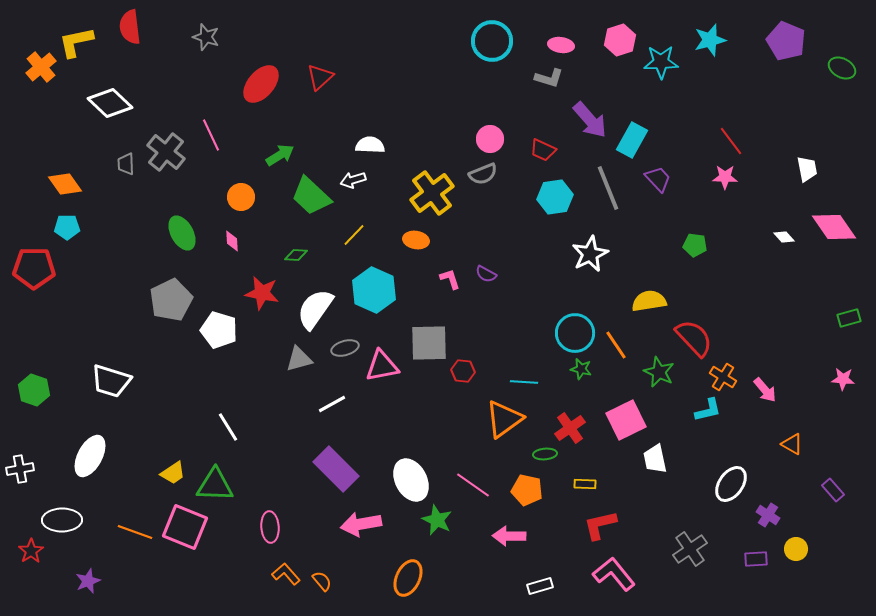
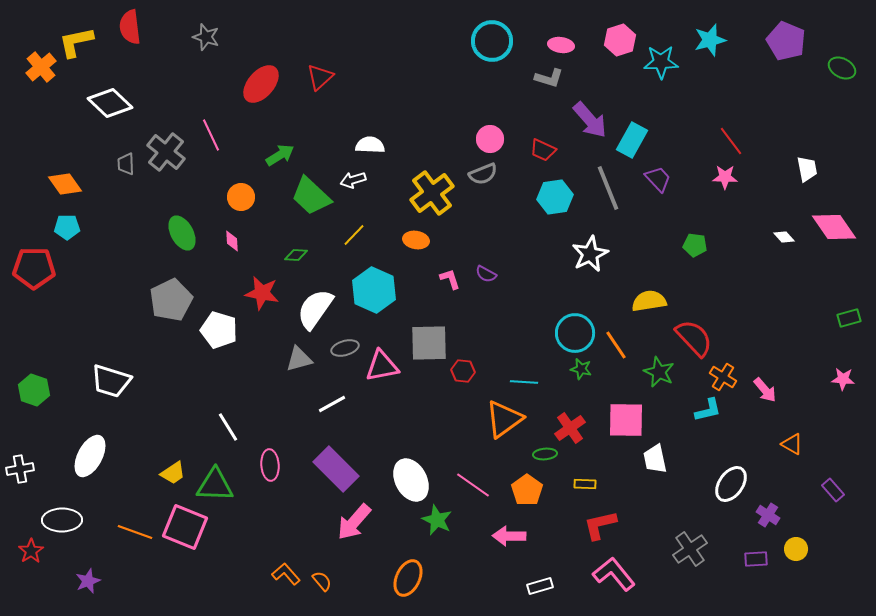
pink square at (626, 420): rotated 27 degrees clockwise
orange pentagon at (527, 490): rotated 24 degrees clockwise
pink arrow at (361, 524): moved 7 px left, 2 px up; rotated 39 degrees counterclockwise
pink ellipse at (270, 527): moved 62 px up
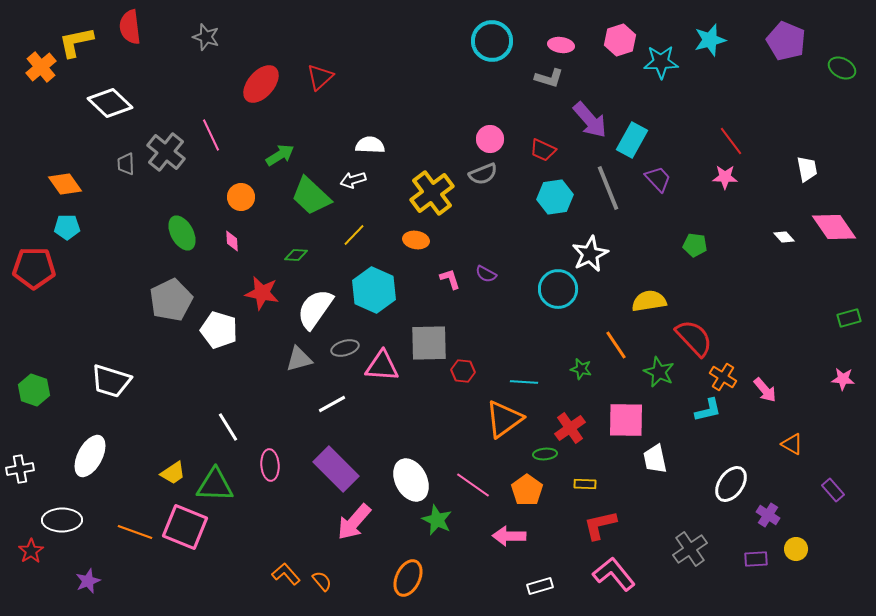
cyan circle at (575, 333): moved 17 px left, 44 px up
pink triangle at (382, 366): rotated 15 degrees clockwise
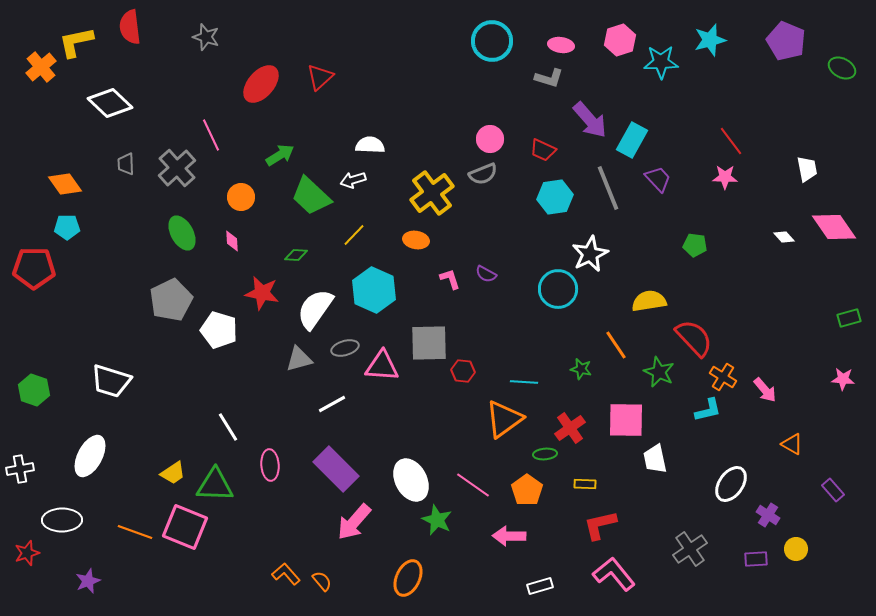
gray cross at (166, 152): moved 11 px right, 16 px down; rotated 9 degrees clockwise
red star at (31, 551): moved 4 px left, 2 px down; rotated 15 degrees clockwise
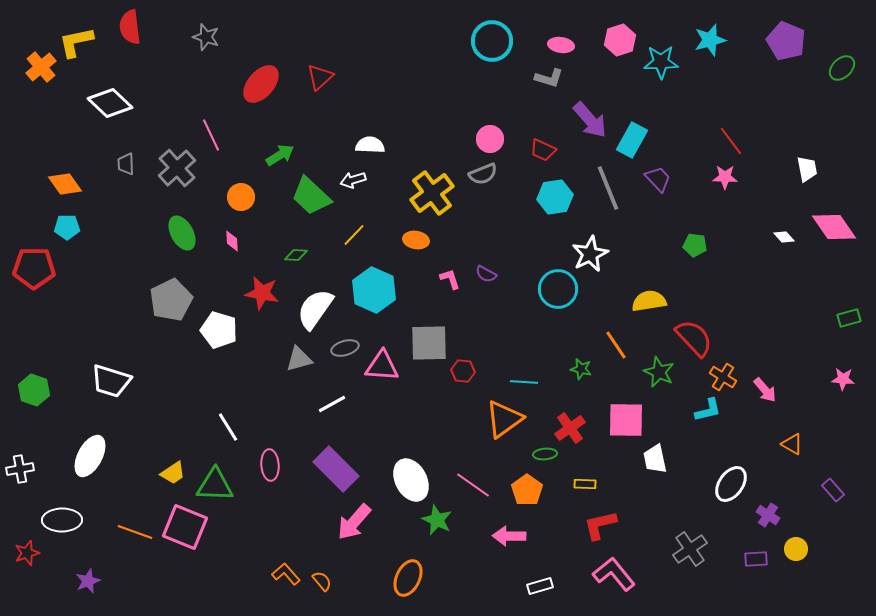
green ellipse at (842, 68): rotated 72 degrees counterclockwise
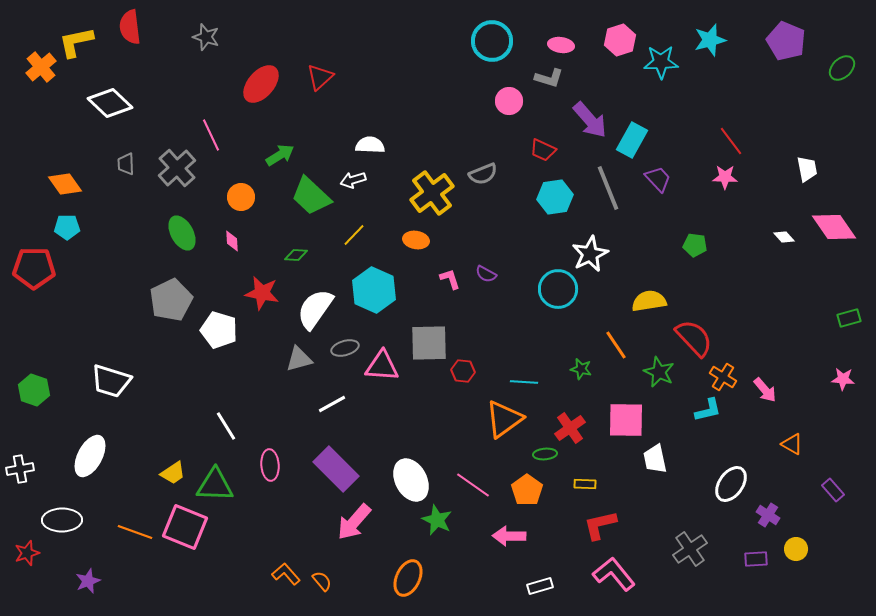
pink circle at (490, 139): moved 19 px right, 38 px up
white line at (228, 427): moved 2 px left, 1 px up
